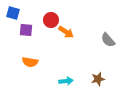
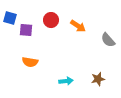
blue square: moved 3 px left, 5 px down
orange arrow: moved 12 px right, 6 px up
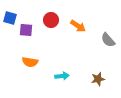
cyan arrow: moved 4 px left, 5 px up
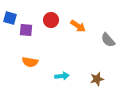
brown star: moved 1 px left
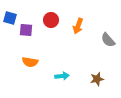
orange arrow: rotated 77 degrees clockwise
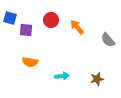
orange arrow: moved 1 px left, 1 px down; rotated 119 degrees clockwise
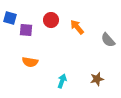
cyan arrow: moved 5 px down; rotated 64 degrees counterclockwise
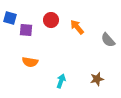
cyan arrow: moved 1 px left
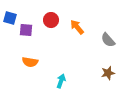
brown star: moved 11 px right, 6 px up
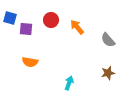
purple square: moved 1 px up
cyan arrow: moved 8 px right, 2 px down
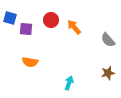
orange arrow: moved 3 px left
